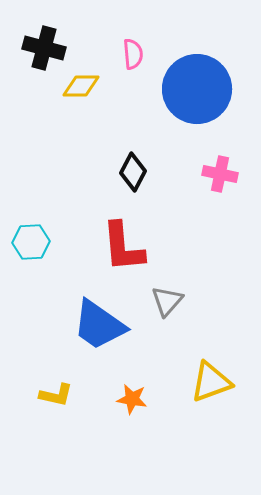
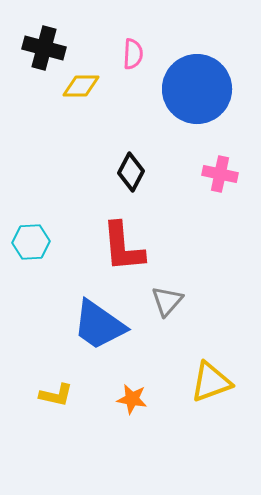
pink semicircle: rotated 8 degrees clockwise
black diamond: moved 2 px left
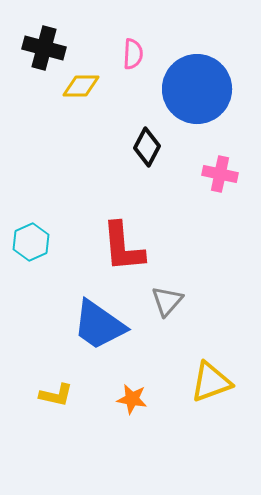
black diamond: moved 16 px right, 25 px up
cyan hexagon: rotated 21 degrees counterclockwise
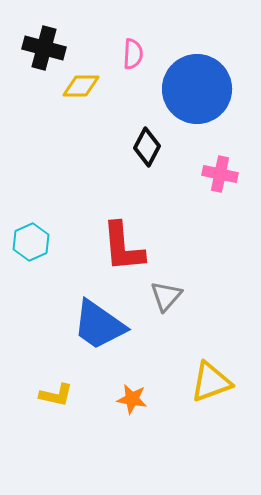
gray triangle: moved 1 px left, 5 px up
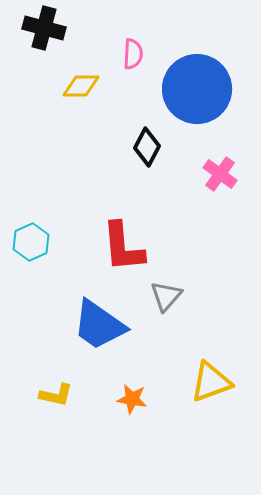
black cross: moved 20 px up
pink cross: rotated 24 degrees clockwise
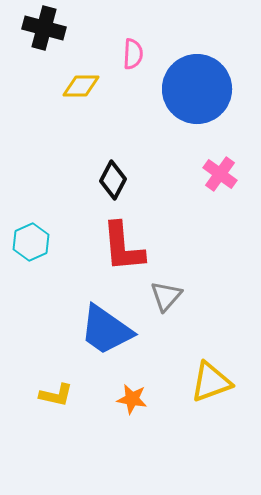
black diamond: moved 34 px left, 33 px down
blue trapezoid: moved 7 px right, 5 px down
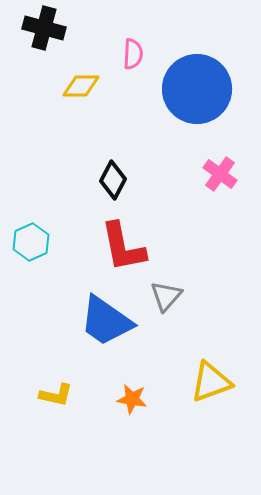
red L-shape: rotated 6 degrees counterclockwise
blue trapezoid: moved 9 px up
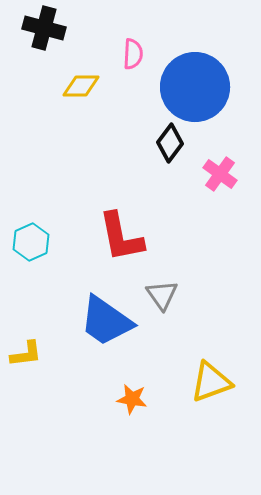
blue circle: moved 2 px left, 2 px up
black diamond: moved 57 px right, 37 px up; rotated 9 degrees clockwise
red L-shape: moved 2 px left, 10 px up
gray triangle: moved 4 px left, 1 px up; rotated 16 degrees counterclockwise
yellow L-shape: moved 30 px left, 41 px up; rotated 20 degrees counterclockwise
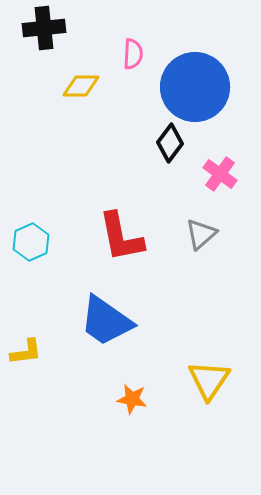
black cross: rotated 21 degrees counterclockwise
gray triangle: moved 39 px right, 61 px up; rotated 24 degrees clockwise
yellow L-shape: moved 2 px up
yellow triangle: moved 2 px left, 2 px up; rotated 36 degrees counterclockwise
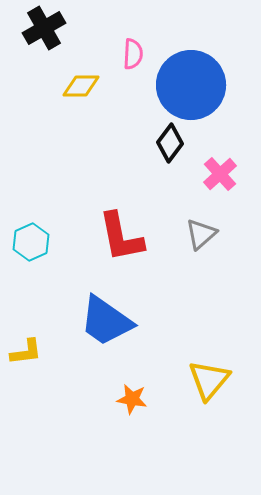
black cross: rotated 24 degrees counterclockwise
blue circle: moved 4 px left, 2 px up
pink cross: rotated 12 degrees clockwise
yellow triangle: rotated 6 degrees clockwise
